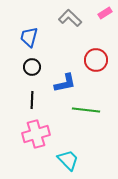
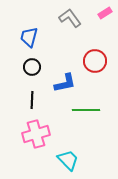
gray L-shape: rotated 10 degrees clockwise
red circle: moved 1 px left, 1 px down
green line: rotated 8 degrees counterclockwise
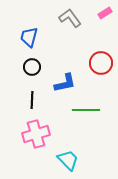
red circle: moved 6 px right, 2 px down
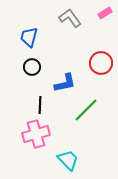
black line: moved 8 px right, 5 px down
green line: rotated 44 degrees counterclockwise
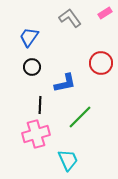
blue trapezoid: rotated 20 degrees clockwise
green line: moved 6 px left, 7 px down
cyan trapezoid: rotated 20 degrees clockwise
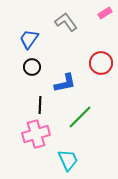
gray L-shape: moved 4 px left, 4 px down
blue trapezoid: moved 2 px down
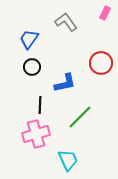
pink rectangle: rotated 32 degrees counterclockwise
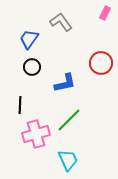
gray L-shape: moved 5 px left
black line: moved 20 px left
green line: moved 11 px left, 3 px down
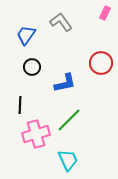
blue trapezoid: moved 3 px left, 4 px up
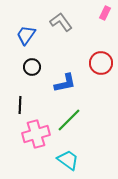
cyan trapezoid: rotated 30 degrees counterclockwise
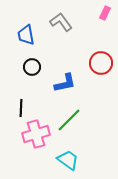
blue trapezoid: rotated 45 degrees counterclockwise
black line: moved 1 px right, 3 px down
